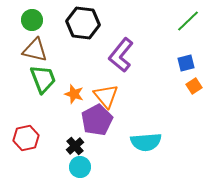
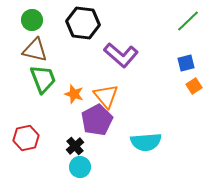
purple L-shape: rotated 88 degrees counterclockwise
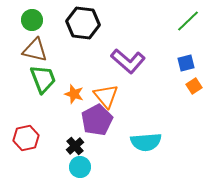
purple L-shape: moved 7 px right, 6 px down
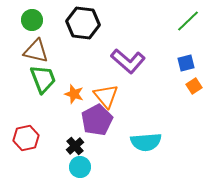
brown triangle: moved 1 px right, 1 px down
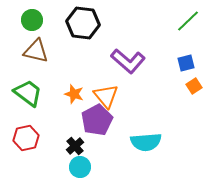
green trapezoid: moved 15 px left, 14 px down; rotated 32 degrees counterclockwise
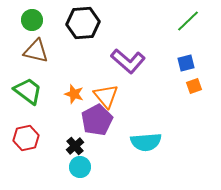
black hexagon: rotated 12 degrees counterclockwise
orange square: rotated 14 degrees clockwise
green trapezoid: moved 2 px up
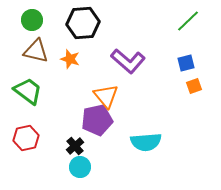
orange star: moved 4 px left, 35 px up
purple pentagon: rotated 16 degrees clockwise
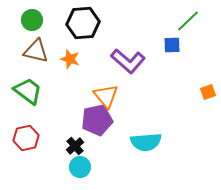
blue square: moved 14 px left, 18 px up; rotated 12 degrees clockwise
orange square: moved 14 px right, 6 px down
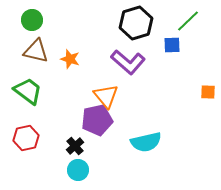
black hexagon: moved 53 px right; rotated 12 degrees counterclockwise
purple L-shape: moved 1 px down
orange square: rotated 21 degrees clockwise
cyan semicircle: rotated 8 degrees counterclockwise
cyan circle: moved 2 px left, 3 px down
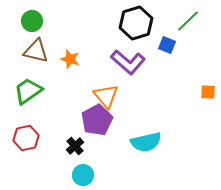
green circle: moved 1 px down
blue square: moved 5 px left; rotated 24 degrees clockwise
green trapezoid: rotated 72 degrees counterclockwise
purple pentagon: rotated 16 degrees counterclockwise
cyan circle: moved 5 px right, 5 px down
